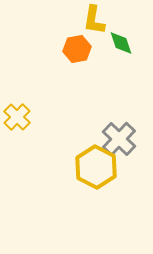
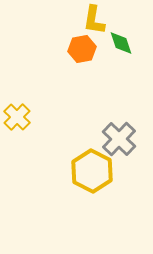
orange hexagon: moved 5 px right
yellow hexagon: moved 4 px left, 4 px down
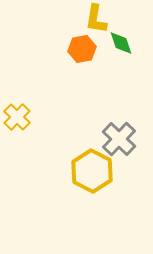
yellow L-shape: moved 2 px right, 1 px up
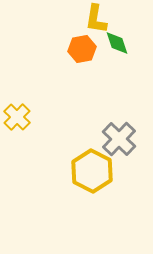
green diamond: moved 4 px left
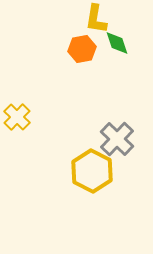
gray cross: moved 2 px left
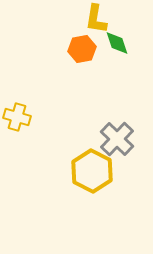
yellow cross: rotated 28 degrees counterclockwise
